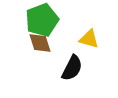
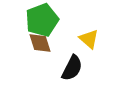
yellow triangle: rotated 25 degrees clockwise
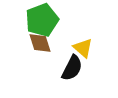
yellow triangle: moved 6 px left, 9 px down
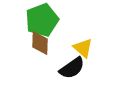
brown diamond: rotated 20 degrees clockwise
black semicircle: rotated 28 degrees clockwise
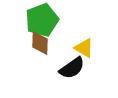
yellow triangle: moved 1 px right; rotated 10 degrees counterclockwise
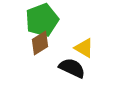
brown diamond: rotated 55 degrees clockwise
black semicircle: rotated 120 degrees counterclockwise
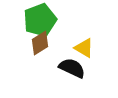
green pentagon: moved 2 px left
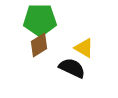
green pentagon: rotated 20 degrees clockwise
brown diamond: moved 1 px left, 2 px down
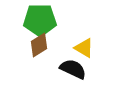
black semicircle: moved 1 px right, 1 px down
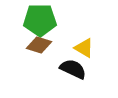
brown diamond: rotated 50 degrees clockwise
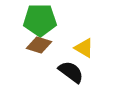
black semicircle: moved 2 px left, 3 px down; rotated 12 degrees clockwise
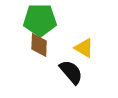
brown diamond: rotated 75 degrees clockwise
black semicircle: rotated 12 degrees clockwise
